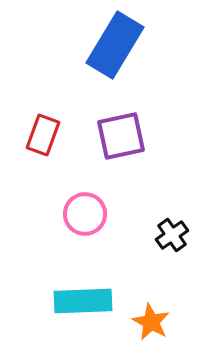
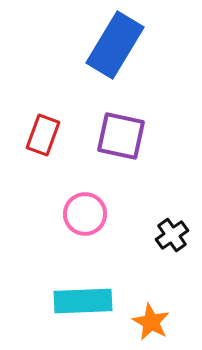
purple square: rotated 24 degrees clockwise
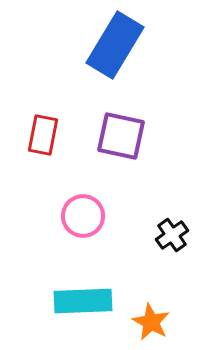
red rectangle: rotated 9 degrees counterclockwise
pink circle: moved 2 px left, 2 px down
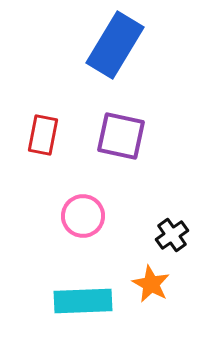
orange star: moved 38 px up
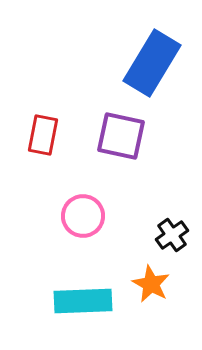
blue rectangle: moved 37 px right, 18 px down
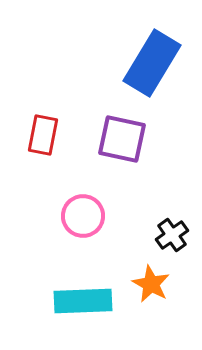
purple square: moved 1 px right, 3 px down
